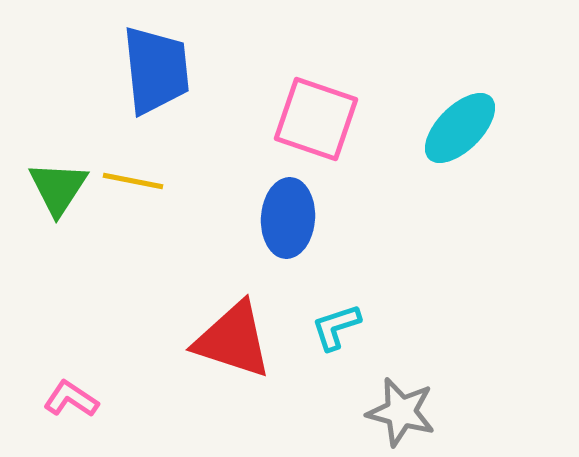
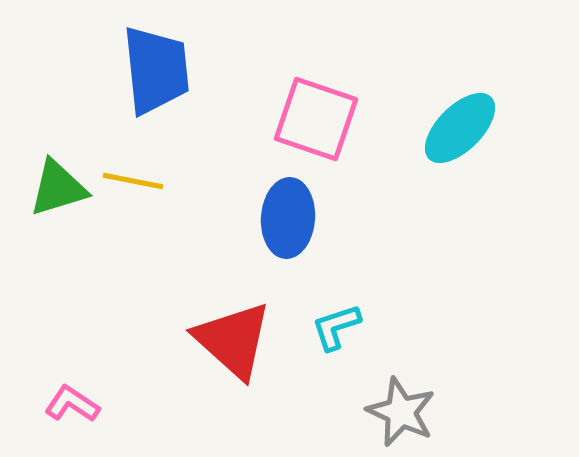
green triangle: rotated 40 degrees clockwise
red triangle: rotated 24 degrees clockwise
pink L-shape: moved 1 px right, 5 px down
gray star: rotated 10 degrees clockwise
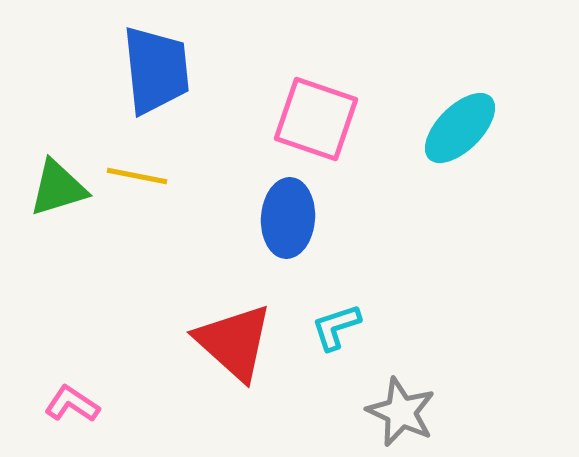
yellow line: moved 4 px right, 5 px up
red triangle: moved 1 px right, 2 px down
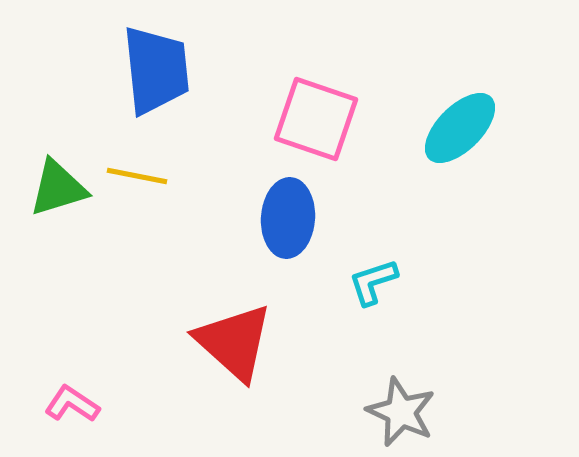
cyan L-shape: moved 37 px right, 45 px up
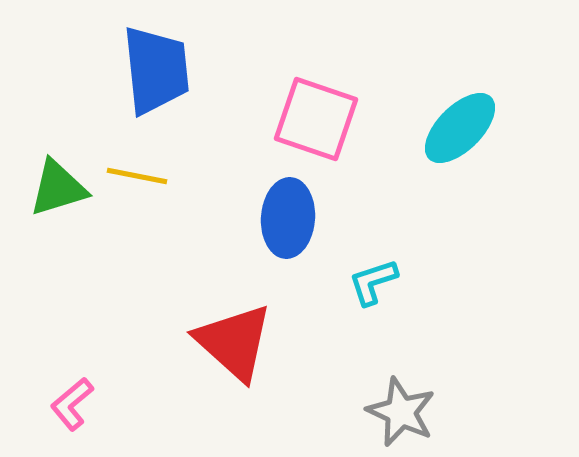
pink L-shape: rotated 74 degrees counterclockwise
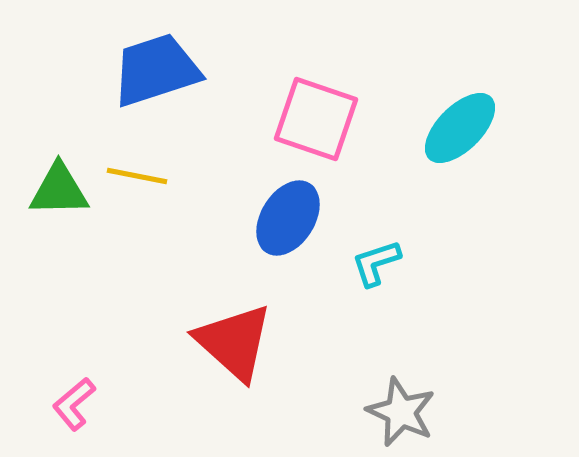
blue trapezoid: rotated 102 degrees counterclockwise
green triangle: moved 1 px right, 2 px down; rotated 16 degrees clockwise
blue ellipse: rotated 28 degrees clockwise
cyan L-shape: moved 3 px right, 19 px up
pink L-shape: moved 2 px right
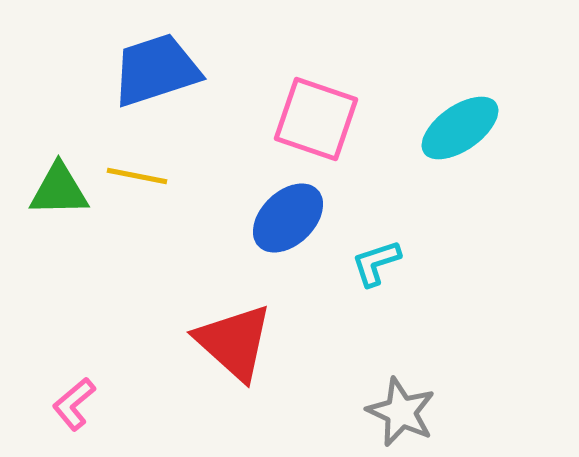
cyan ellipse: rotated 10 degrees clockwise
blue ellipse: rotated 14 degrees clockwise
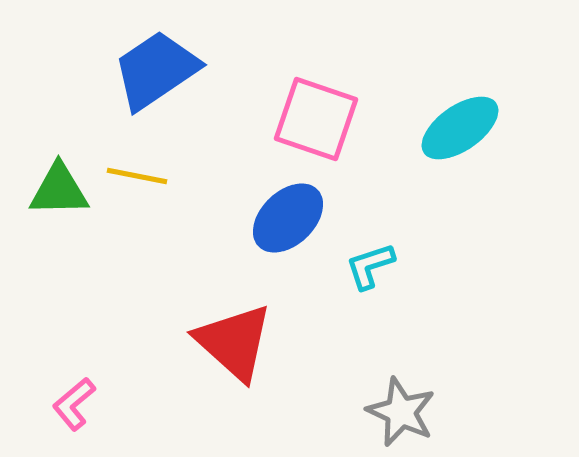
blue trapezoid: rotated 16 degrees counterclockwise
cyan L-shape: moved 6 px left, 3 px down
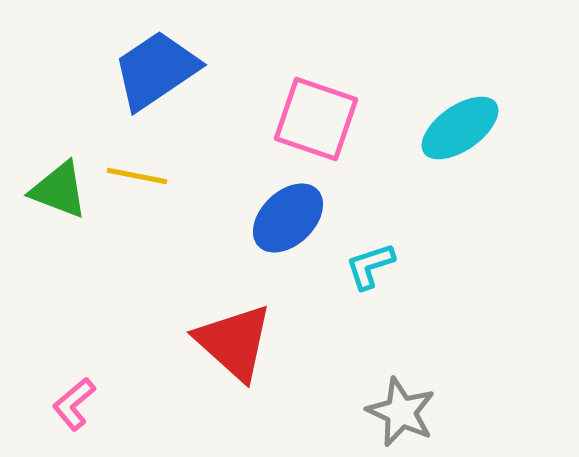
green triangle: rotated 22 degrees clockwise
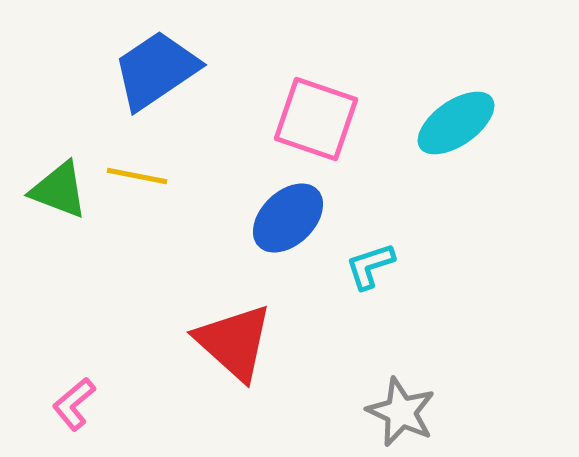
cyan ellipse: moved 4 px left, 5 px up
